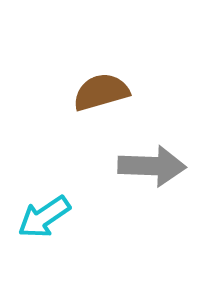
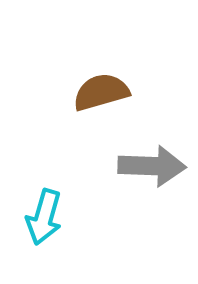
cyan arrow: rotated 40 degrees counterclockwise
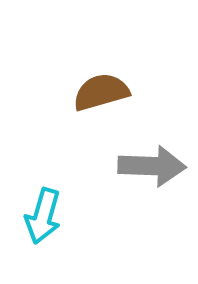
cyan arrow: moved 1 px left, 1 px up
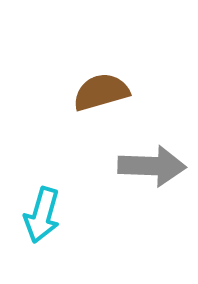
cyan arrow: moved 1 px left, 1 px up
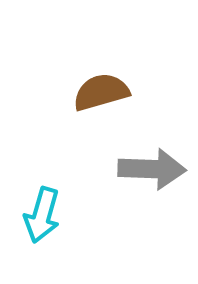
gray arrow: moved 3 px down
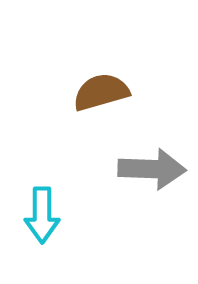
cyan arrow: rotated 16 degrees counterclockwise
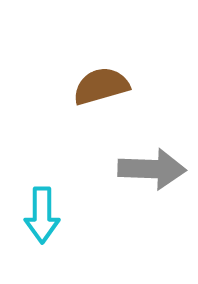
brown semicircle: moved 6 px up
